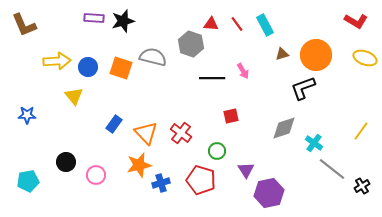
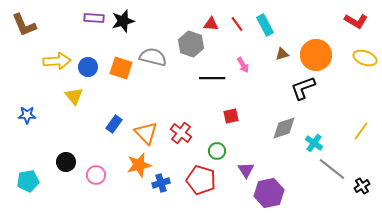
pink arrow: moved 6 px up
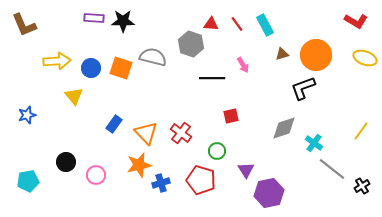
black star: rotated 15 degrees clockwise
blue circle: moved 3 px right, 1 px down
blue star: rotated 18 degrees counterclockwise
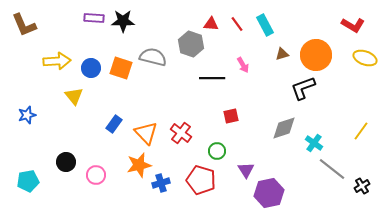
red L-shape: moved 3 px left, 4 px down
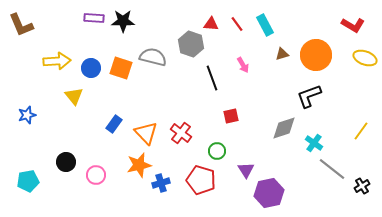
brown L-shape: moved 3 px left
black line: rotated 70 degrees clockwise
black L-shape: moved 6 px right, 8 px down
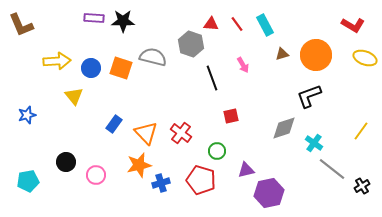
purple triangle: rotated 48 degrees clockwise
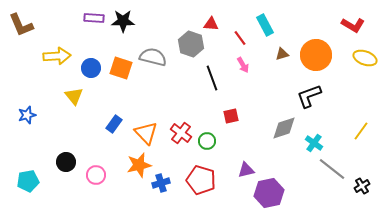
red line: moved 3 px right, 14 px down
yellow arrow: moved 5 px up
green circle: moved 10 px left, 10 px up
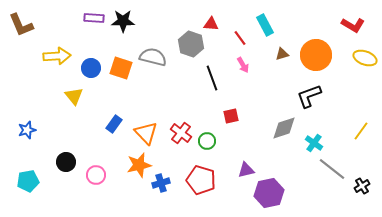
blue star: moved 15 px down
